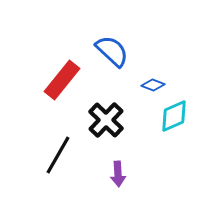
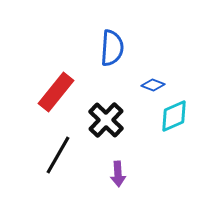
blue semicircle: moved 3 px up; rotated 51 degrees clockwise
red rectangle: moved 6 px left, 12 px down
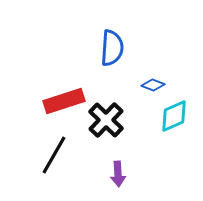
red rectangle: moved 8 px right, 9 px down; rotated 33 degrees clockwise
black line: moved 4 px left
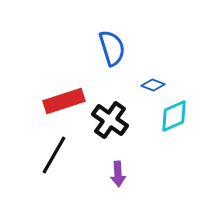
blue semicircle: rotated 21 degrees counterclockwise
black cross: moved 4 px right; rotated 9 degrees counterclockwise
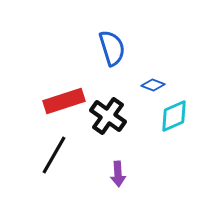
black cross: moved 2 px left, 4 px up
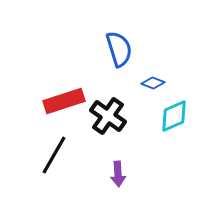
blue semicircle: moved 7 px right, 1 px down
blue diamond: moved 2 px up
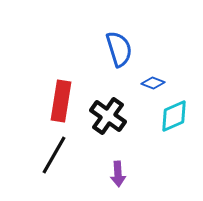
red rectangle: moved 3 px left; rotated 63 degrees counterclockwise
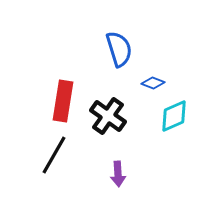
red rectangle: moved 2 px right
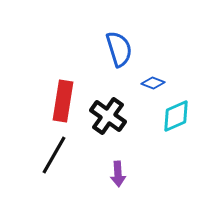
cyan diamond: moved 2 px right
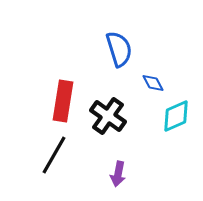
blue diamond: rotated 40 degrees clockwise
purple arrow: rotated 15 degrees clockwise
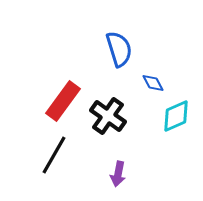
red rectangle: rotated 27 degrees clockwise
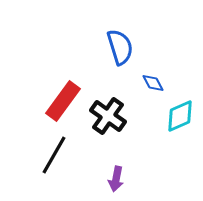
blue semicircle: moved 1 px right, 2 px up
cyan diamond: moved 4 px right
purple arrow: moved 2 px left, 5 px down
